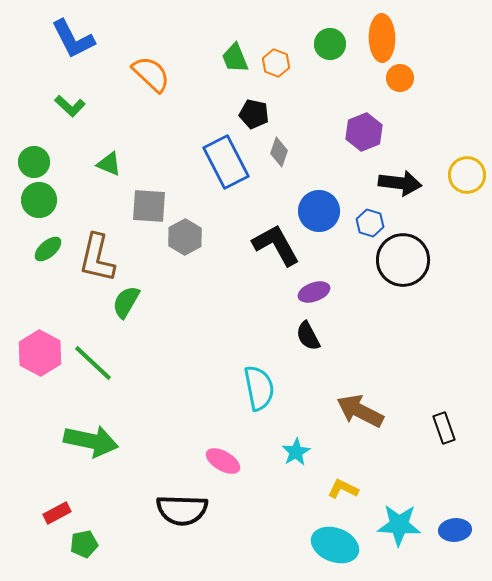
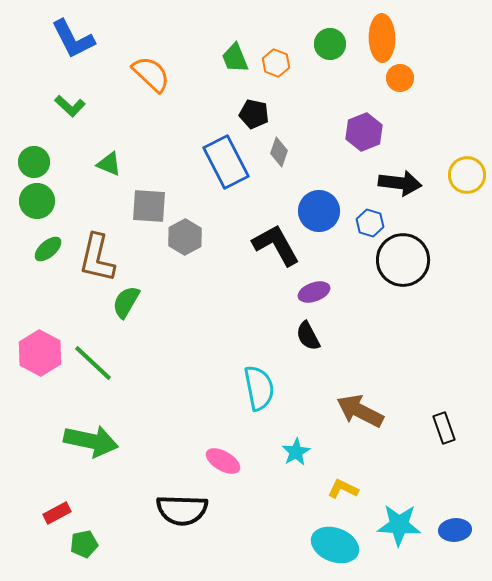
green circle at (39, 200): moved 2 px left, 1 px down
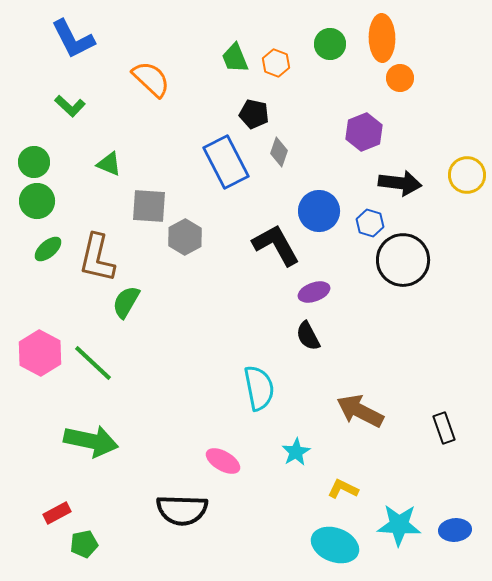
orange semicircle at (151, 74): moved 5 px down
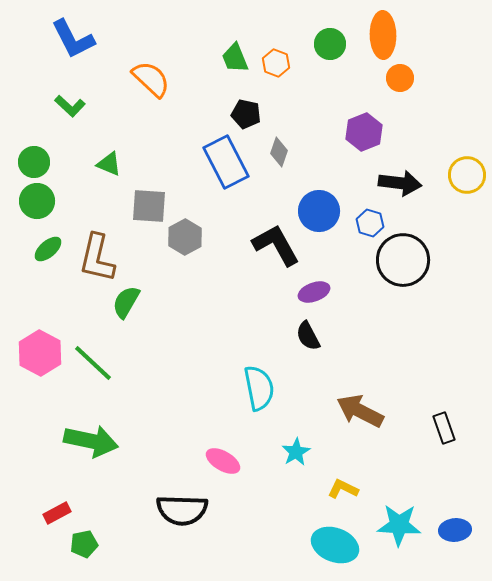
orange ellipse at (382, 38): moved 1 px right, 3 px up
black pentagon at (254, 114): moved 8 px left
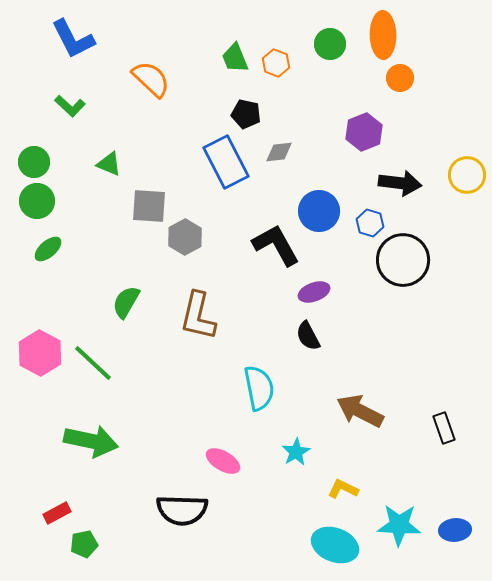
gray diamond at (279, 152): rotated 64 degrees clockwise
brown L-shape at (97, 258): moved 101 px right, 58 px down
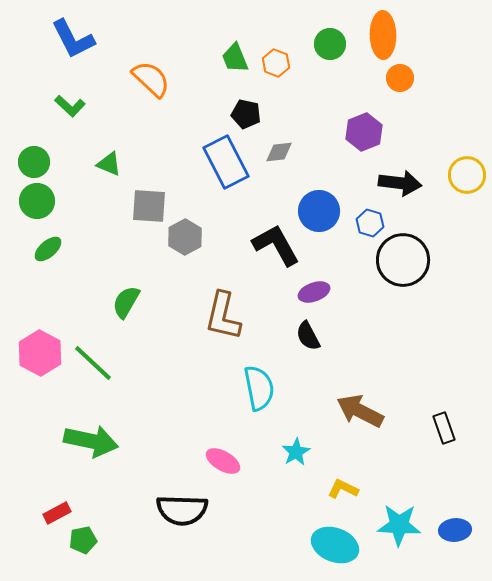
brown L-shape at (198, 316): moved 25 px right
green pentagon at (84, 544): moved 1 px left, 4 px up
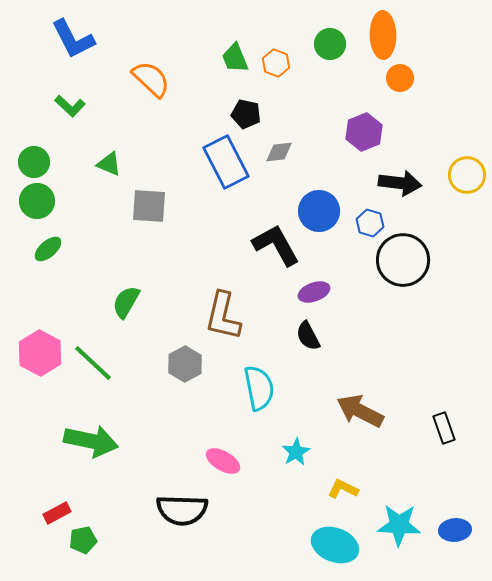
gray hexagon at (185, 237): moved 127 px down
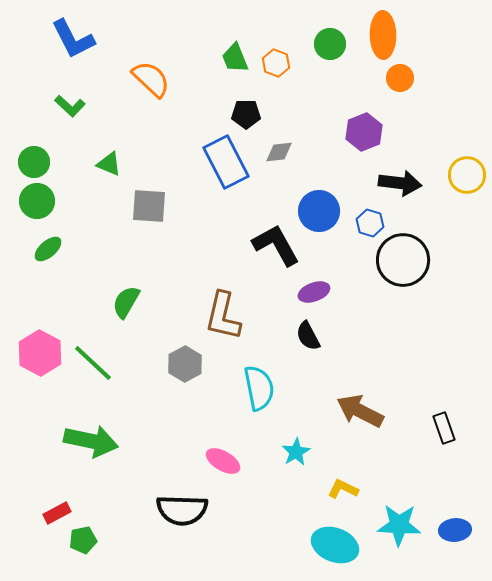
black pentagon at (246, 114): rotated 12 degrees counterclockwise
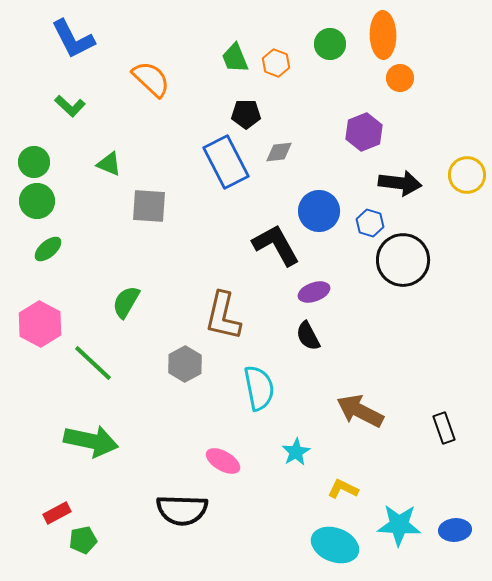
pink hexagon at (40, 353): moved 29 px up
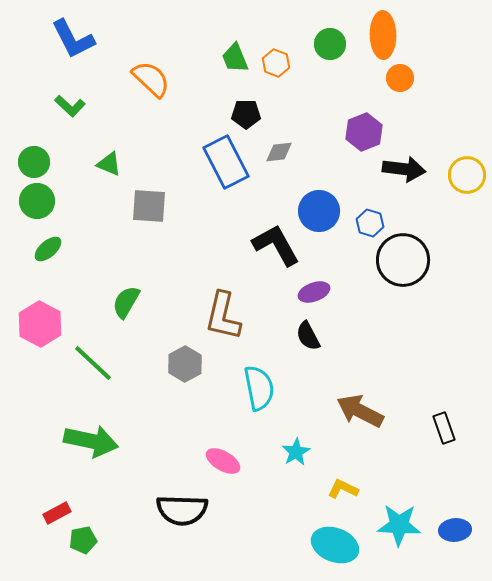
black arrow at (400, 183): moved 4 px right, 14 px up
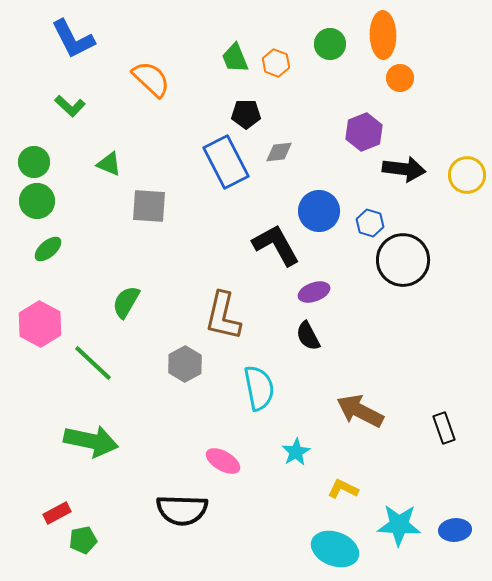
cyan ellipse at (335, 545): moved 4 px down
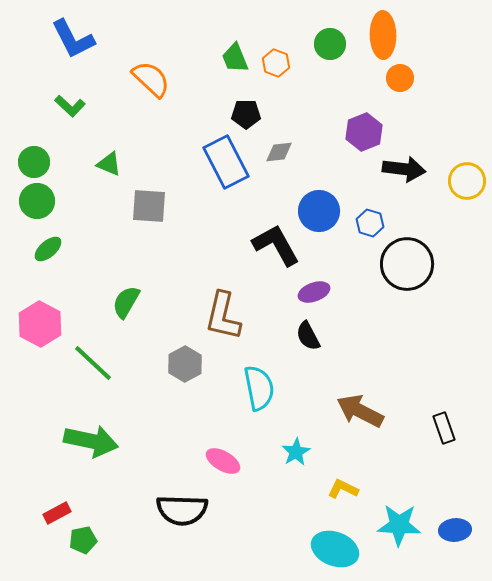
yellow circle at (467, 175): moved 6 px down
black circle at (403, 260): moved 4 px right, 4 px down
